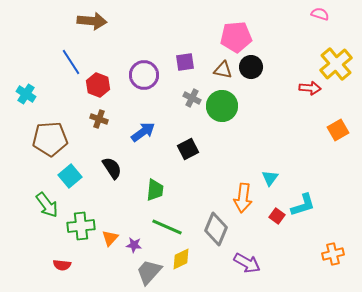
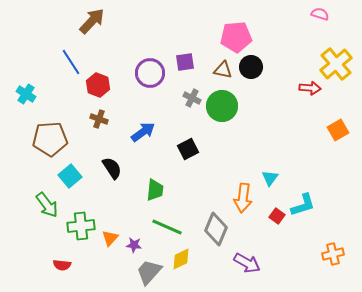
brown arrow: rotated 52 degrees counterclockwise
purple circle: moved 6 px right, 2 px up
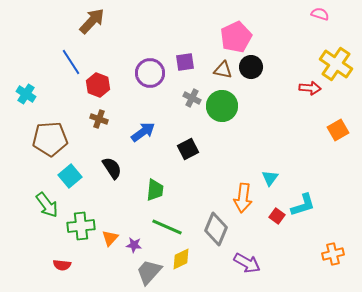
pink pentagon: rotated 20 degrees counterclockwise
yellow cross: rotated 16 degrees counterclockwise
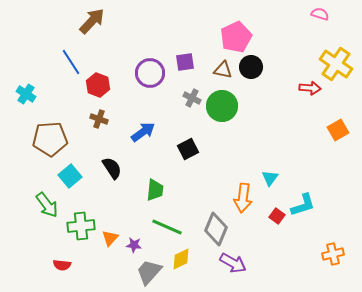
purple arrow: moved 14 px left
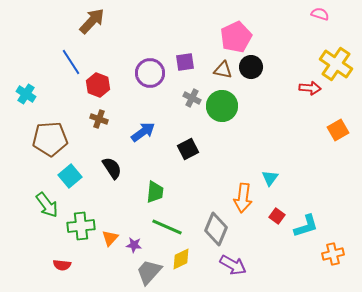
green trapezoid: moved 2 px down
cyan L-shape: moved 3 px right, 21 px down
purple arrow: moved 2 px down
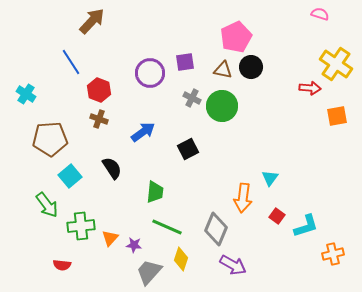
red hexagon: moved 1 px right, 5 px down
orange square: moved 1 px left, 14 px up; rotated 20 degrees clockwise
yellow diamond: rotated 45 degrees counterclockwise
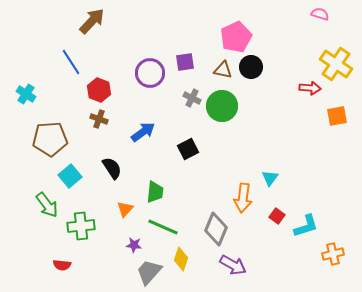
green line: moved 4 px left
orange triangle: moved 15 px right, 29 px up
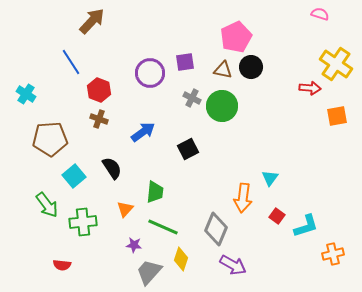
cyan square: moved 4 px right
green cross: moved 2 px right, 4 px up
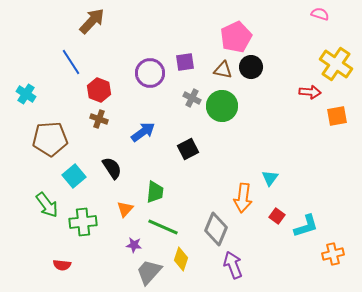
red arrow: moved 4 px down
purple arrow: rotated 140 degrees counterclockwise
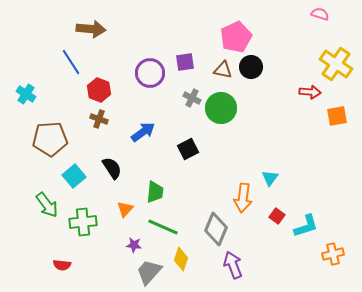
brown arrow: moved 1 px left, 8 px down; rotated 52 degrees clockwise
green circle: moved 1 px left, 2 px down
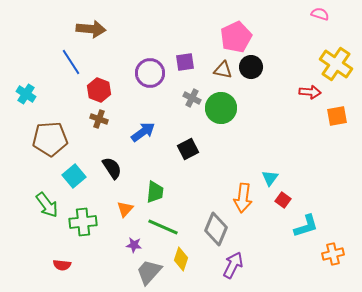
red square: moved 6 px right, 16 px up
purple arrow: rotated 48 degrees clockwise
